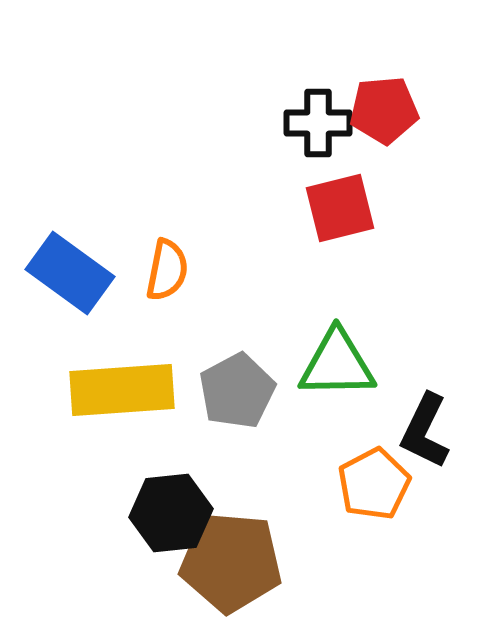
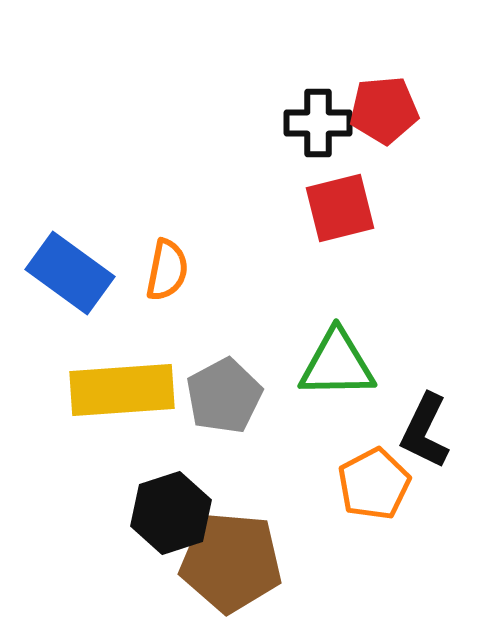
gray pentagon: moved 13 px left, 5 px down
black hexagon: rotated 12 degrees counterclockwise
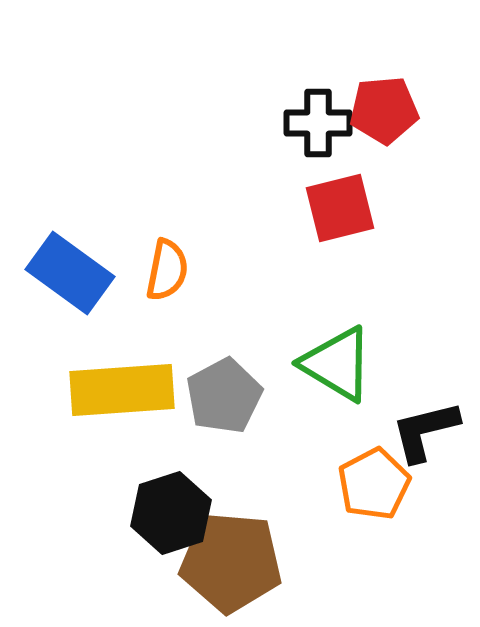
green triangle: rotated 32 degrees clockwise
black L-shape: rotated 50 degrees clockwise
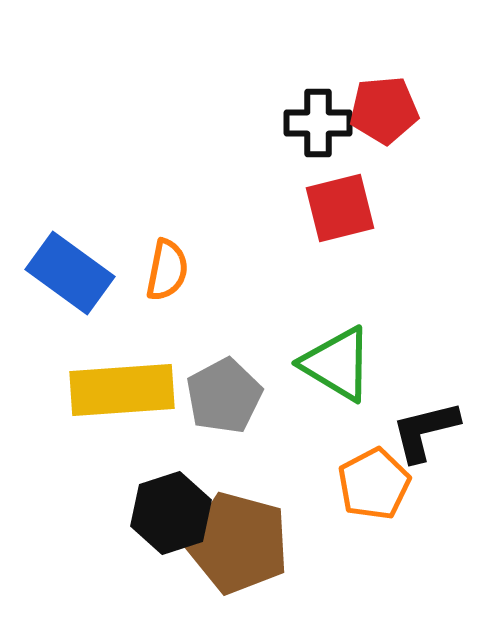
brown pentagon: moved 7 px right, 19 px up; rotated 10 degrees clockwise
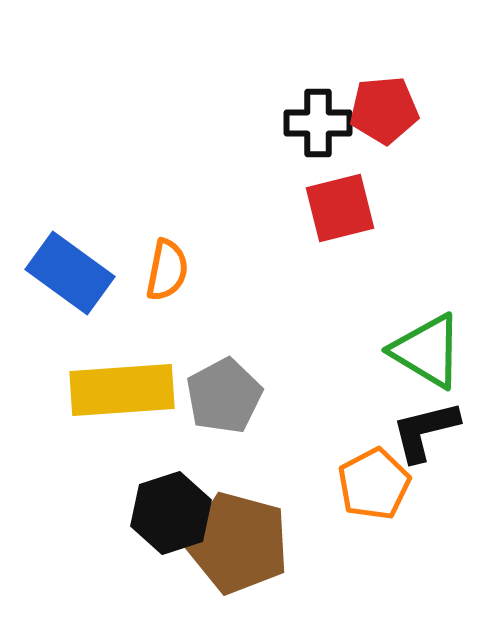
green triangle: moved 90 px right, 13 px up
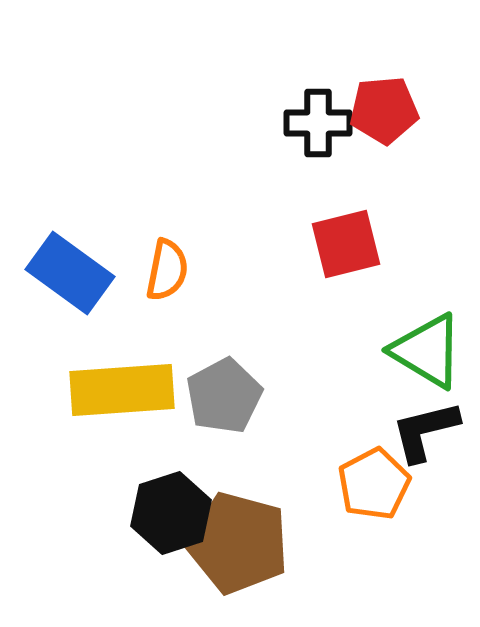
red square: moved 6 px right, 36 px down
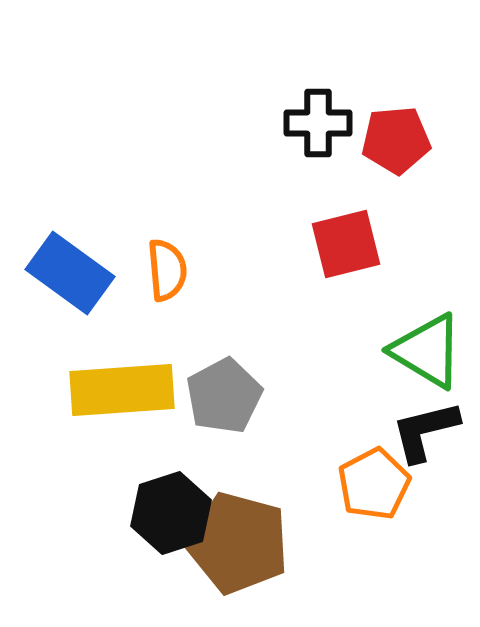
red pentagon: moved 12 px right, 30 px down
orange semicircle: rotated 16 degrees counterclockwise
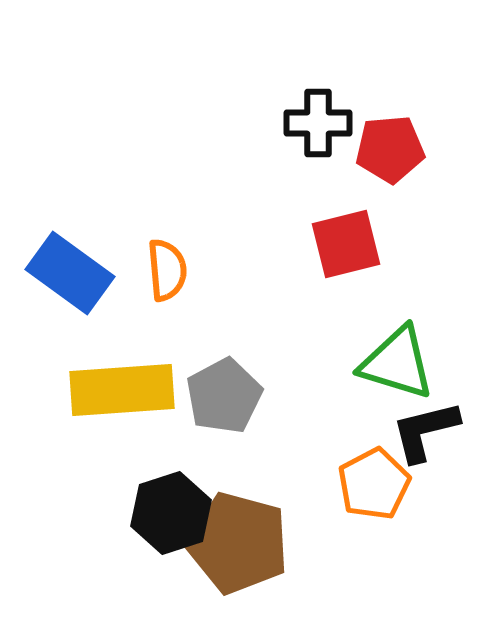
red pentagon: moved 6 px left, 9 px down
green triangle: moved 30 px left, 12 px down; rotated 14 degrees counterclockwise
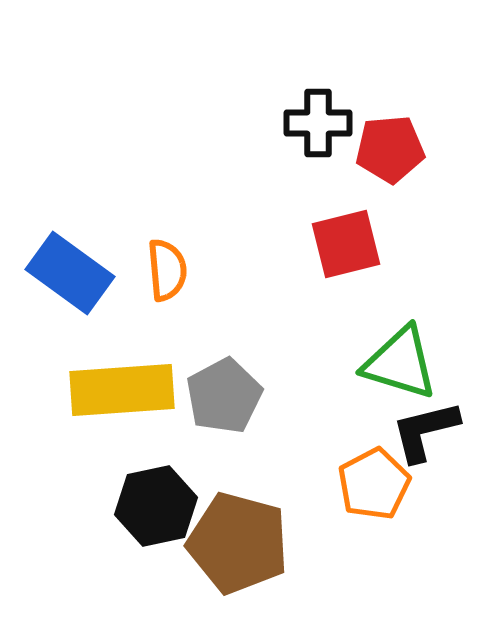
green triangle: moved 3 px right
black hexagon: moved 15 px left, 7 px up; rotated 6 degrees clockwise
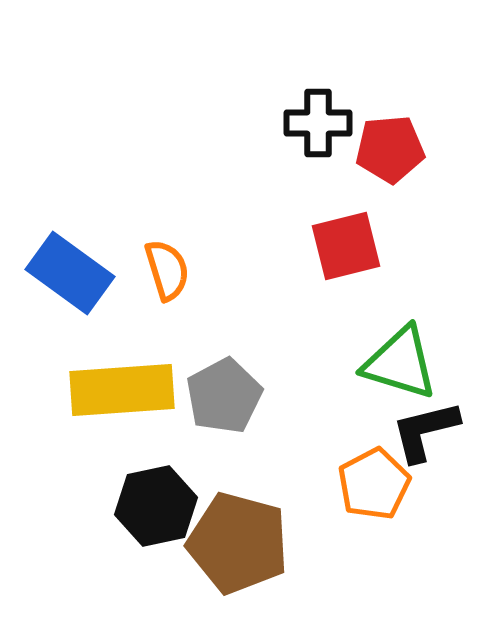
red square: moved 2 px down
orange semicircle: rotated 12 degrees counterclockwise
